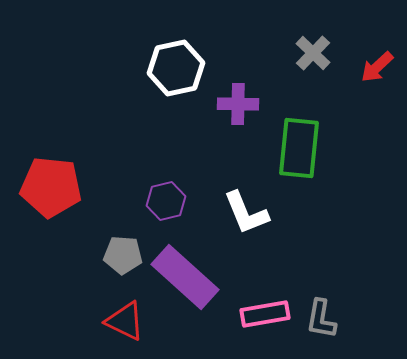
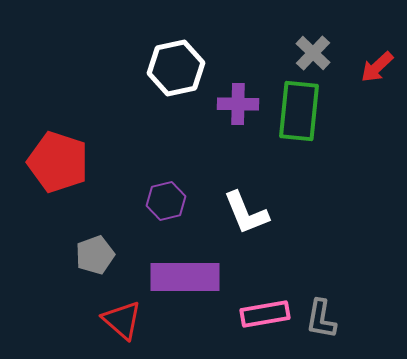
green rectangle: moved 37 px up
red pentagon: moved 7 px right, 25 px up; rotated 12 degrees clockwise
gray pentagon: moved 28 px left; rotated 24 degrees counterclockwise
purple rectangle: rotated 42 degrees counterclockwise
red triangle: moved 3 px left, 1 px up; rotated 15 degrees clockwise
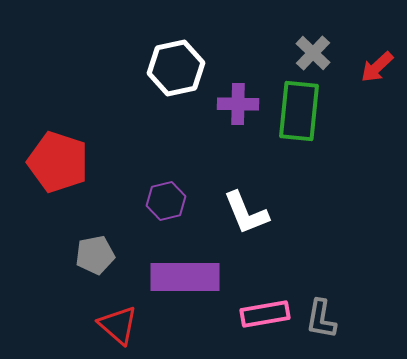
gray pentagon: rotated 9 degrees clockwise
red triangle: moved 4 px left, 5 px down
